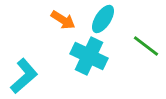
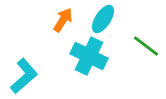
orange arrow: rotated 90 degrees counterclockwise
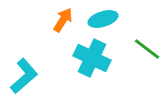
cyan ellipse: rotated 40 degrees clockwise
green line: moved 1 px right, 3 px down
cyan cross: moved 3 px right, 2 px down
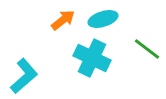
orange arrow: rotated 20 degrees clockwise
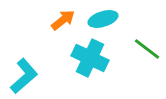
cyan cross: moved 2 px left
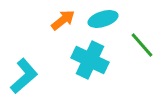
green line: moved 5 px left, 4 px up; rotated 12 degrees clockwise
cyan cross: moved 2 px down
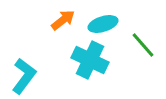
cyan ellipse: moved 5 px down
green line: moved 1 px right
cyan L-shape: rotated 12 degrees counterclockwise
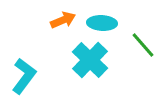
orange arrow: rotated 15 degrees clockwise
cyan ellipse: moved 1 px left, 1 px up; rotated 20 degrees clockwise
cyan cross: rotated 18 degrees clockwise
